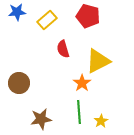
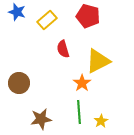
blue star: rotated 24 degrees clockwise
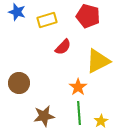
yellow rectangle: rotated 24 degrees clockwise
red semicircle: moved 2 px up; rotated 120 degrees counterclockwise
orange star: moved 4 px left, 4 px down
green line: moved 1 px down
brown star: moved 3 px right, 3 px up
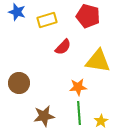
yellow triangle: rotated 36 degrees clockwise
orange star: rotated 30 degrees clockwise
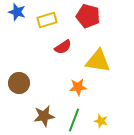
red semicircle: rotated 12 degrees clockwise
green line: moved 5 px left, 7 px down; rotated 25 degrees clockwise
yellow star: rotated 24 degrees counterclockwise
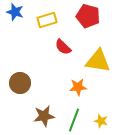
blue star: moved 2 px left
red semicircle: rotated 78 degrees clockwise
brown circle: moved 1 px right
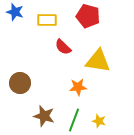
yellow rectangle: rotated 18 degrees clockwise
brown star: rotated 25 degrees clockwise
yellow star: moved 2 px left
